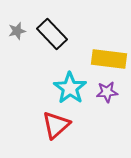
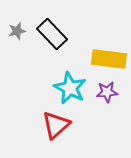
cyan star: rotated 8 degrees counterclockwise
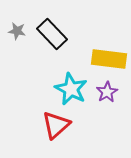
gray star: rotated 24 degrees clockwise
cyan star: moved 1 px right, 1 px down
purple star: rotated 25 degrees counterclockwise
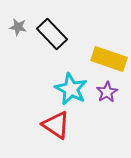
gray star: moved 1 px right, 4 px up
yellow rectangle: rotated 12 degrees clockwise
red triangle: rotated 44 degrees counterclockwise
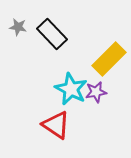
yellow rectangle: rotated 64 degrees counterclockwise
purple star: moved 11 px left; rotated 20 degrees clockwise
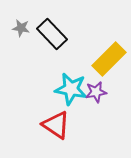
gray star: moved 3 px right, 1 px down
cyan star: rotated 16 degrees counterclockwise
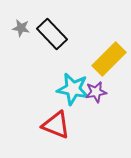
cyan star: moved 2 px right
red triangle: rotated 12 degrees counterclockwise
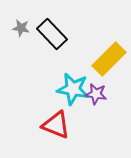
purple star: moved 2 px down; rotated 20 degrees clockwise
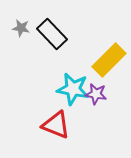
yellow rectangle: moved 1 px down
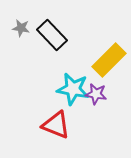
black rectangle: moved 1 px down
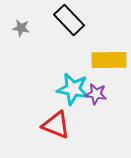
black rectangle: moved 17 px right, 15 px up
yellow rectangle: rotated 44 degrees clockwise
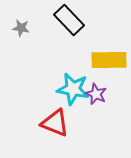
purple star: rotated 15 degrees clockwise
red triangle: moved 1 px left, 2 px up
